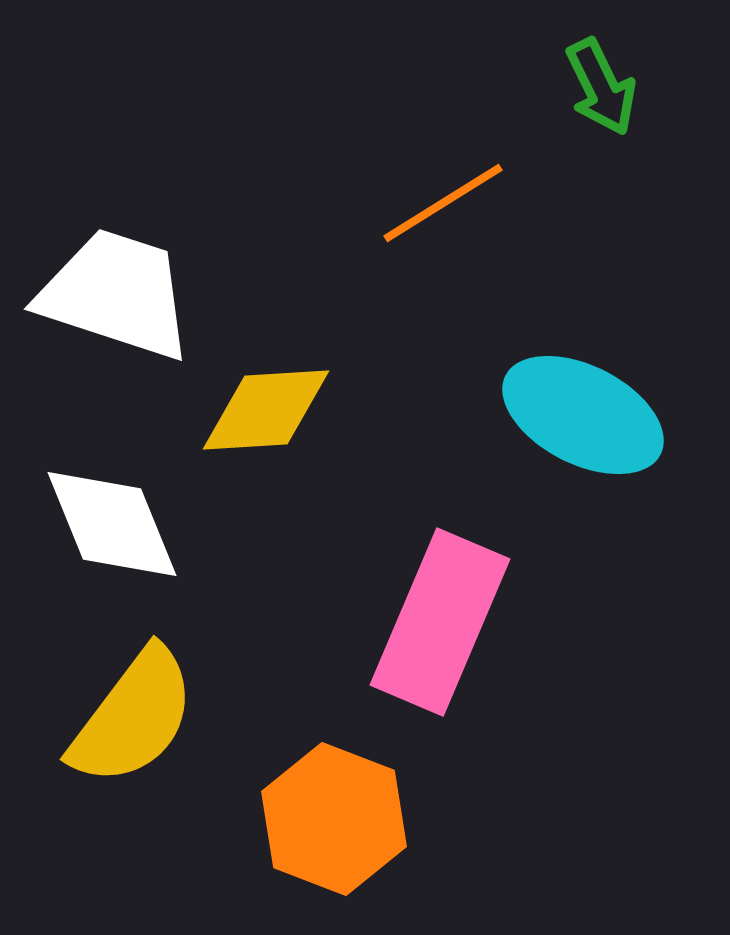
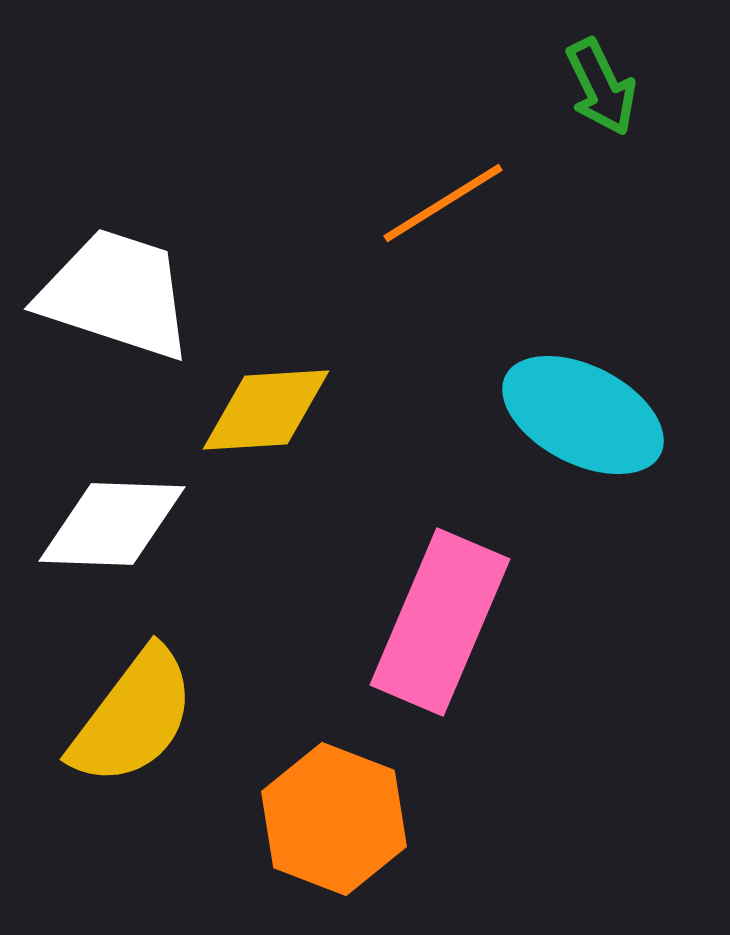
white diamond: rotated 66 degrees counterclockwise
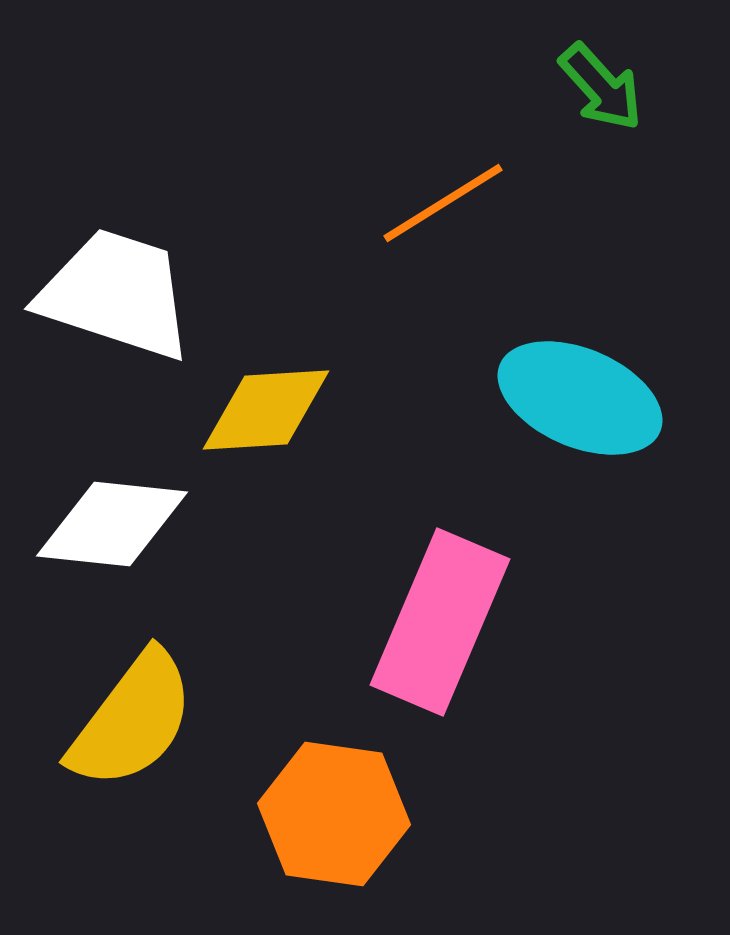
green arrow: rotated 16 degrees counterclockwise
cyan ellipse: moved 3 px left, 17 px up; rotated 4 degrees counterclockwise
white diamond: rotated 4 degrees clockwise
yellow semicircle: moved 1 px left, 3 px down
orange hexagon: moved 5 px up; rotated 13 degrees counterclockwise
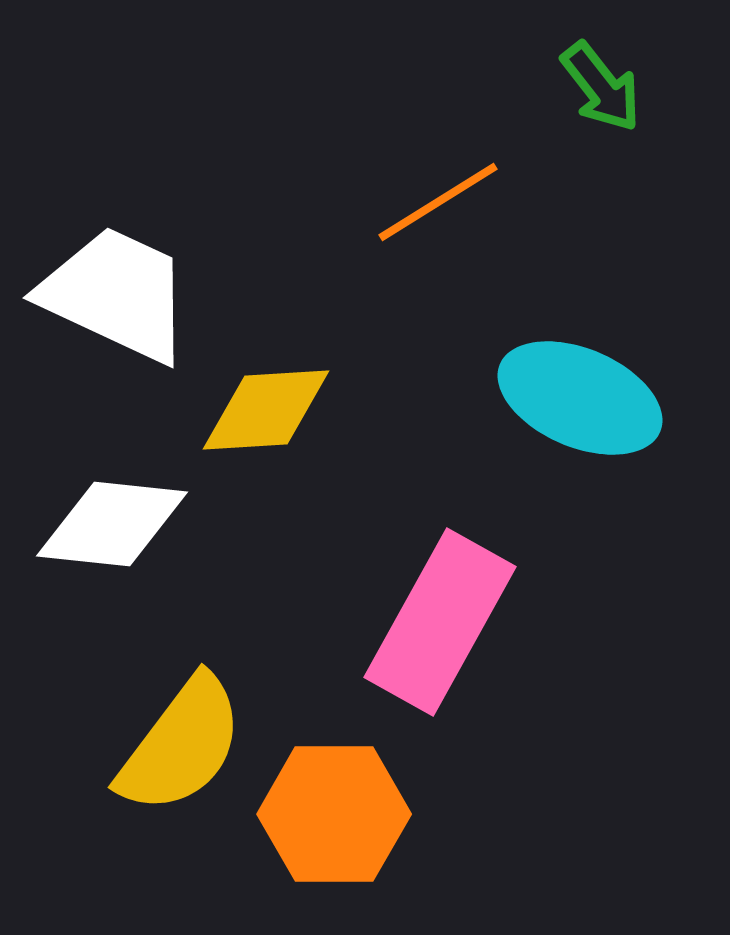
green arrow: rotated 4 degrees clockwise
orange line: moved 5 px left, 1 px up
white trapezoid: rotated 7 degrees clockwise
pink rectangle: rotated 6 degrees clockwise
yellow semicircle: moved 49 px right, 25 px down
orange hexagon: rotated 8 degrees counterclockwise
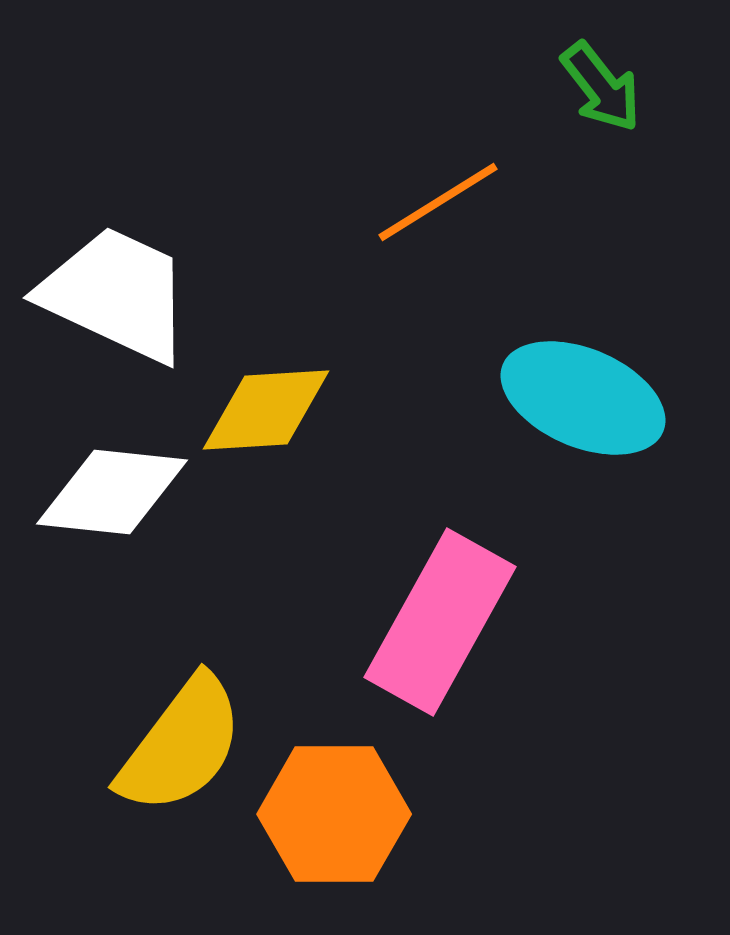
cyan ellipse: moved 3 px right
white diamond: moved 32 px up
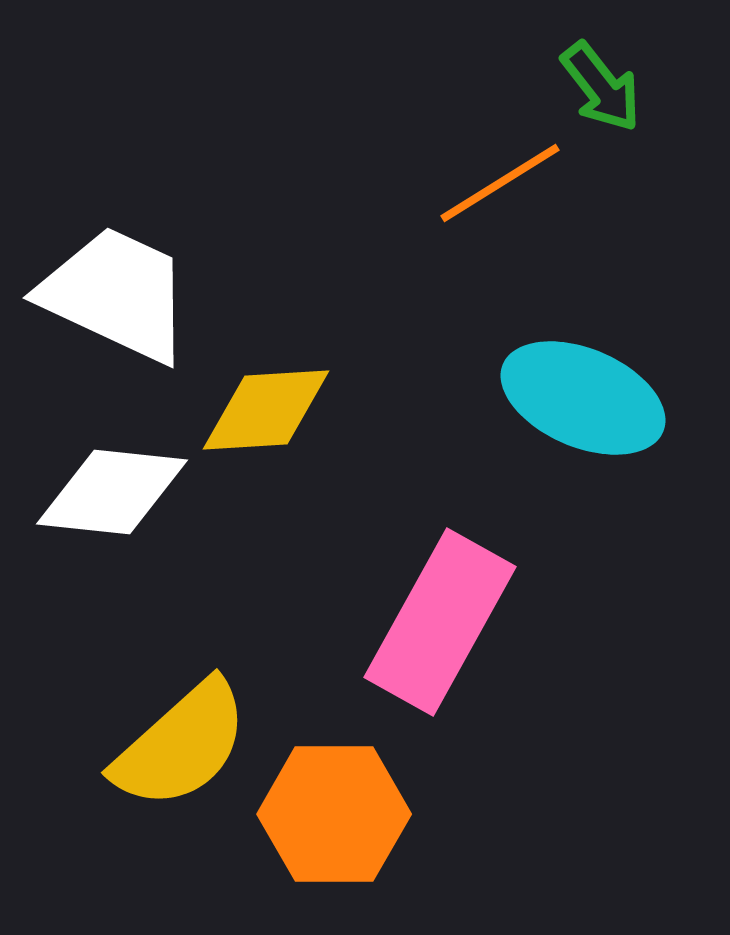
orange line: moved 62 px right, 19 px up
yellow semicircle: rotated 11 degrees clockwise
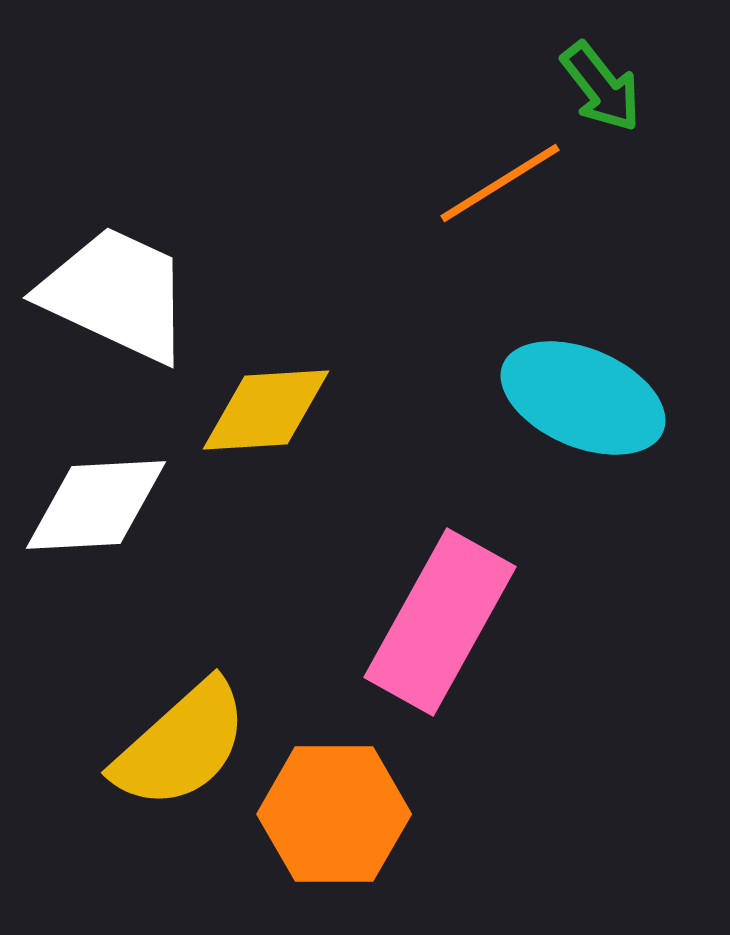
white diamond: moved 16 px left, 13 px down; rotated 9 degrees counterclockwise
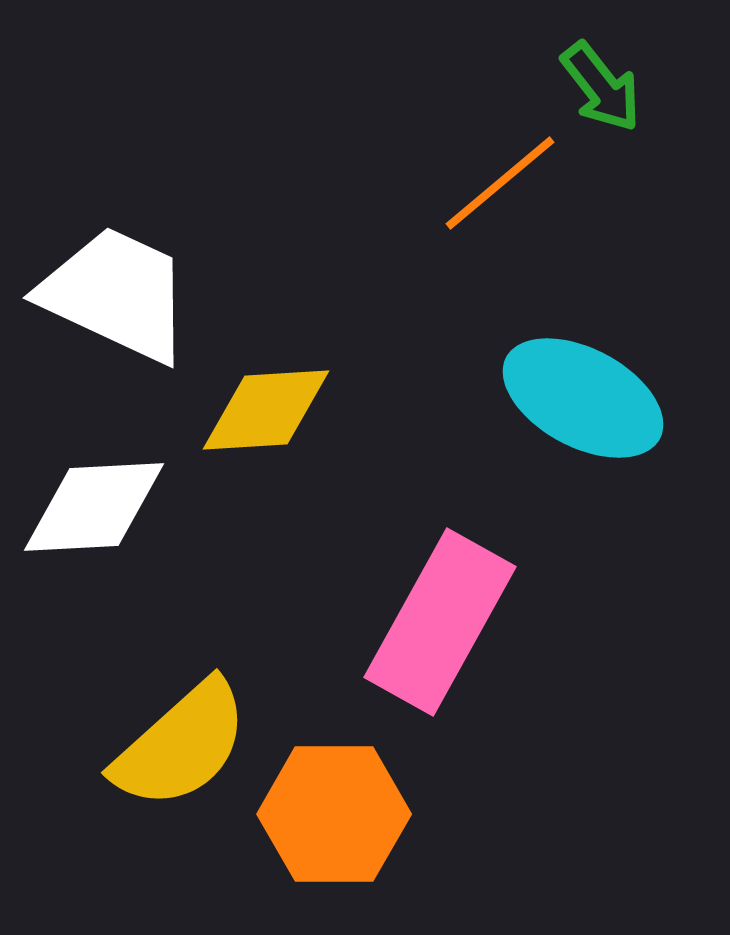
orange line: rotated 8 degrees counterclockwise
cyan ellipse: rotated 5 degrees clockwise
white diamond: moved 2 px left, 2 px down
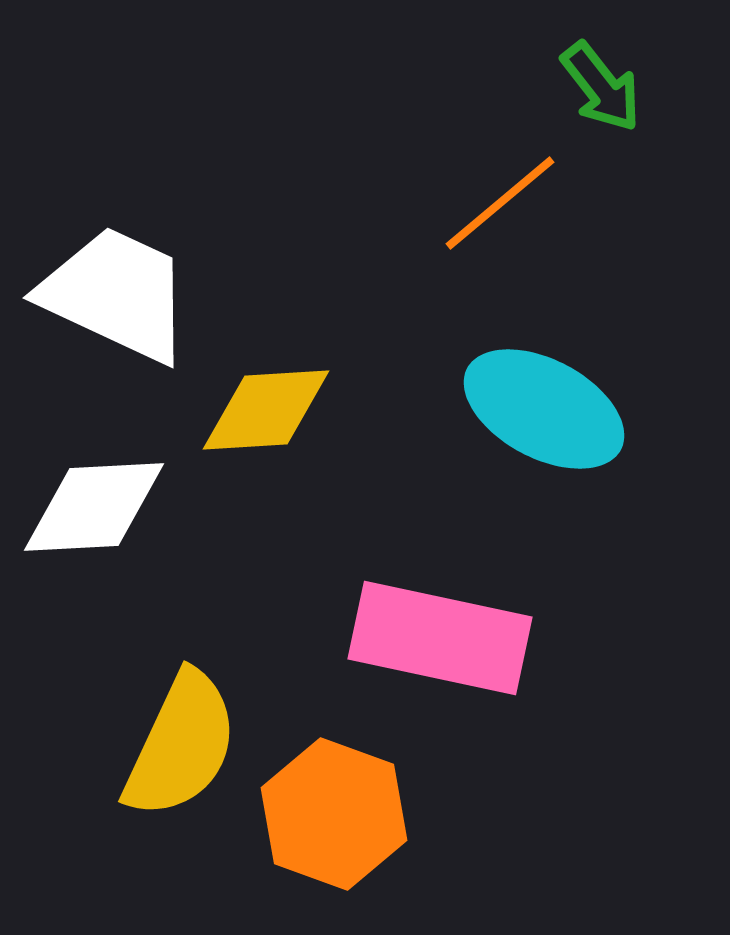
orange line: moved 20 px down
cyan ellipse: moved 39 px left, 11 px down
pink rectangle: moved 16 px down; rotated 73 degrees clockwise
yellow semicircle: rotated 23 degrees counterclockwise
orange hexagon: rotated 20 degrees clockwise
